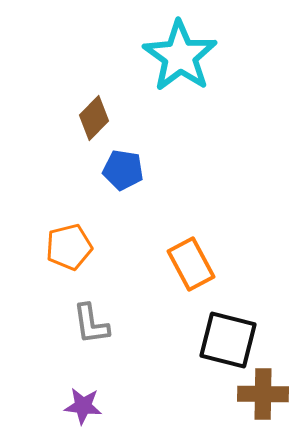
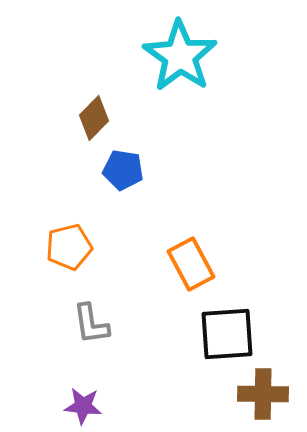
black square: moved 1 px left, 6 px up; rotated 18 degrees counterclockwise
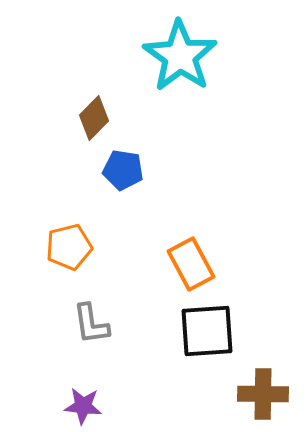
black square: moved 20 px left, 3 px up
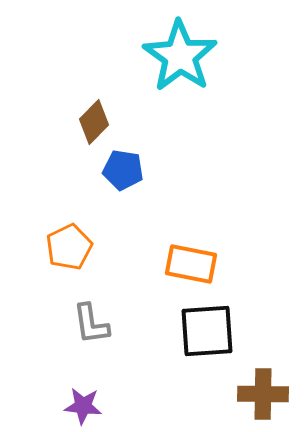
brown diamond: moved 4 px down
orange pentagon: rotated 12 degrees counterclockwise
orange rectangle: rotated 51 degrees counterclockwise
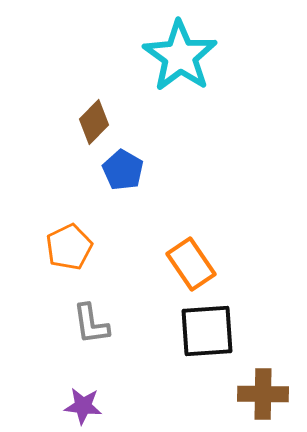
blue pentagon: rotated 21 degrees clockwise
orange rectangle: rotated 45 degrees clockwise
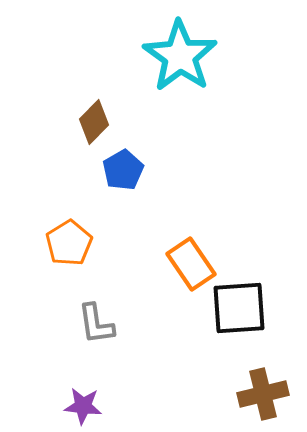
blue pentagon: rotated 12 degrees clockwise
orange pentagon: moved 4 px up; rotated 6 degrees counterclockwise
gray L-shape: moved 5 px right
black square: moved 32 px right, 23 px up
brown cross: rotated 15 degrees counterclockwise
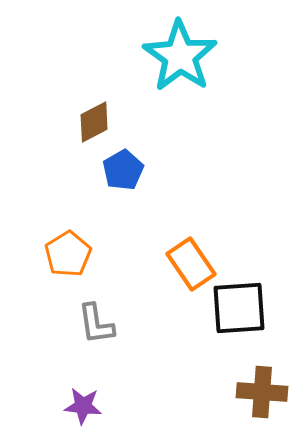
brown diamond: rotated 18 degrees clockwise
orange pentagon: moved 1 px left, 11 px down
brown cross: moved 1 px left, 2 px up; rotated 18 degrees clockwise
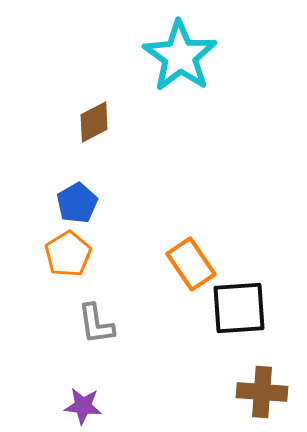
blue pentagon: moved 46 px left, 33 px down
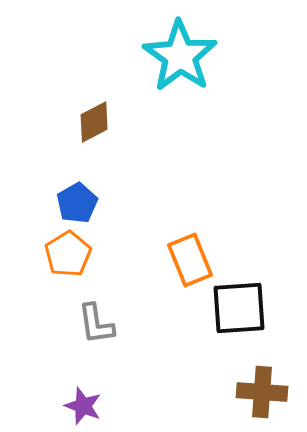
orange rectangle: moved 1 px left, 4 px up; rotated 12 degrees clockwise
purple star: rotated 15 degrees clockwise
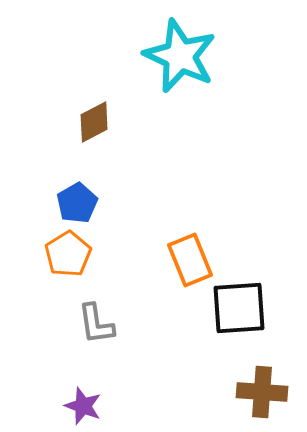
cyan star: rotated 10 degrees counterclockwise
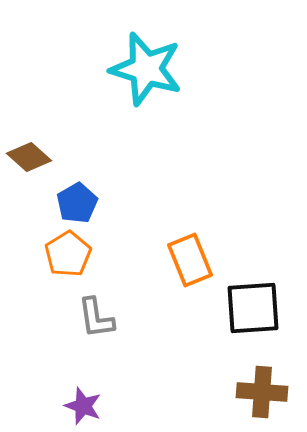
cyan star: moved 34 px left, 13 px down; rotated 8 degrees counterclockwise
brown diamond: moved 65 px left, 35 px down; rotated 69 degrees clockwise
black square: moved 14 px right
gray L-shape: moved 6 px up
